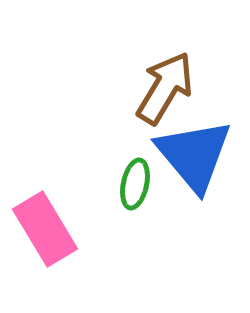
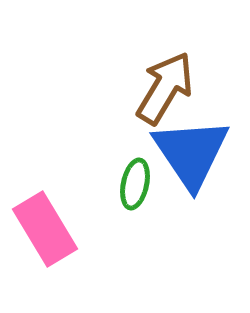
blue triangle: moved 3 px left, 2 px up; rotated 6 degrees clockwise
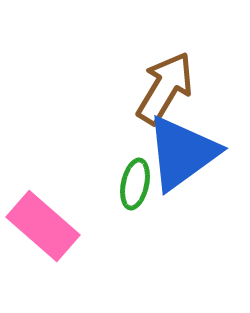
blue triangle: moved 9 px left; rotated 28 degrees clockwise
pink rectangle: moved 2 px left, 3 px up; rotated 18 degrees counterclockwise
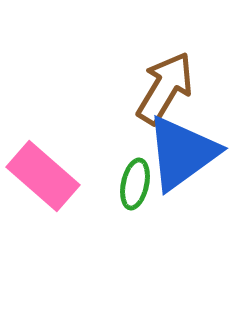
pink rectangle: moved 50 px up
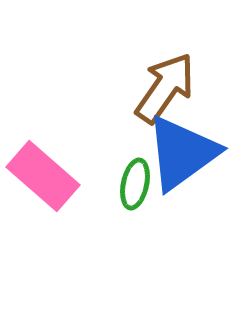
brown arrow: rotated 4 degrees clockwise
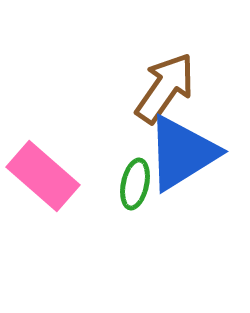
blue triangle: rotated 4 degrees clockwise
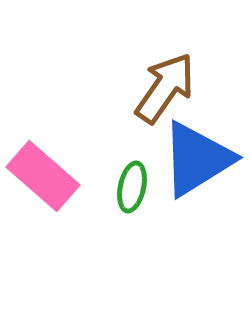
blue triangle: moved 15 px right, 6 px down
green ellipse: moved 3 px left, 3 px down
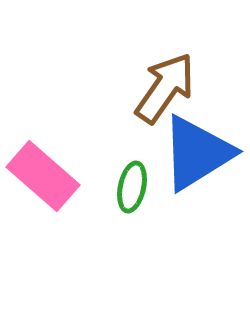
blue triangle: moved 6 px up
